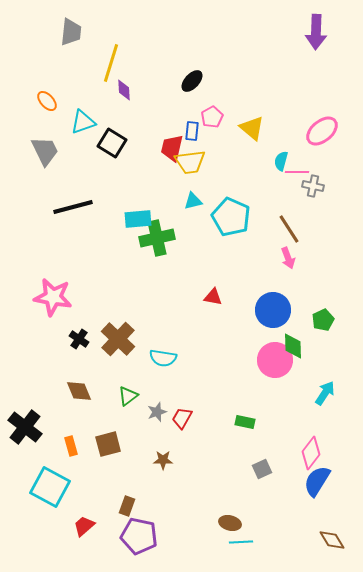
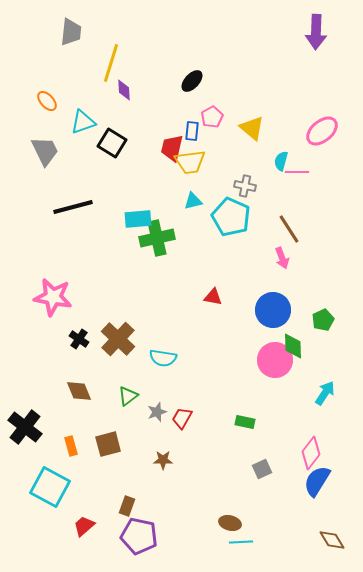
gray cross at (313, 186): moved 68 px left
pink arrow at (288, 258): moved 6 px left
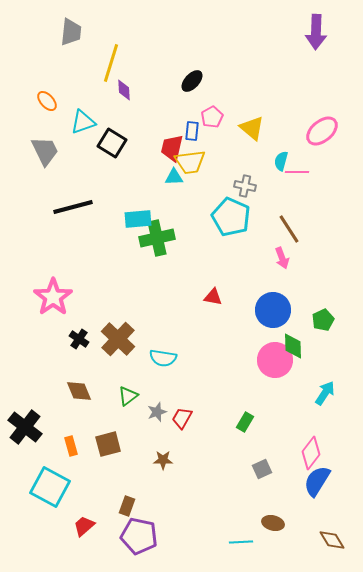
cyan triangle at (193, 201): moved 19 px left, 24 px up; rotated 12 degrees clockwise
pink star at (53, 297): rotated 27 degrees clockwise
green rectangle at (245, 422): rotated 72 degrees counterclockwise
brown ellipse at (230, 523): moved 43 px right
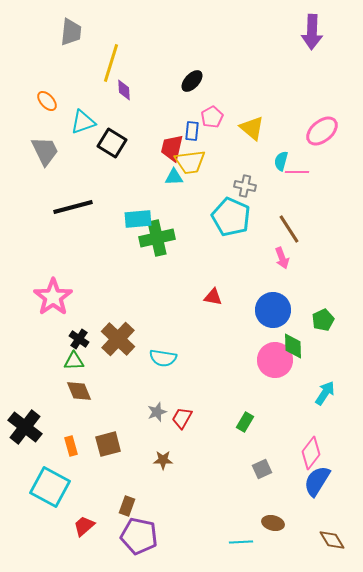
purple arrow at (316, 32): moved 4 px left
green triangle at (128, 396): moved 54 px left, 35 px up; rotated 35 degrees clockwise
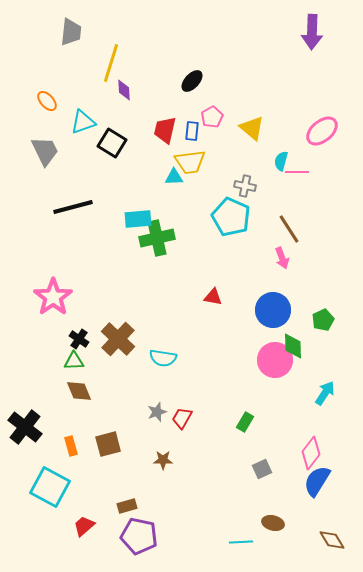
red trapezoid at (172, 148): moved 7 px left, 18 px up
brown rectangle at (127, 506): rotated 54 degrees clockwise
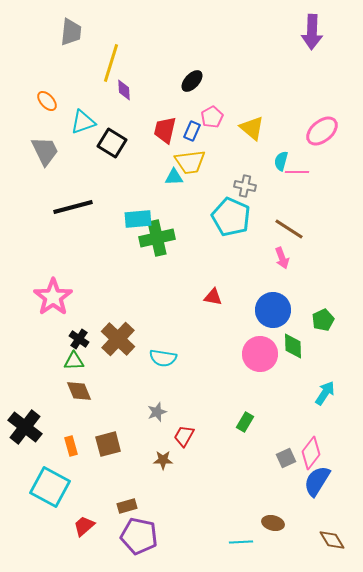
blue rectangle at (192, 131): rotated 18 degrees clockwise
brown line at (289, 229): rotated 24 degrees counterclockwise
pink circle at (275, 360): moved 15 px left, 6 px up
red trapezoid at (182, 418): moved 2 px right, 18 px down
gray square at (262, 469): moved 24 px right, 11 px up
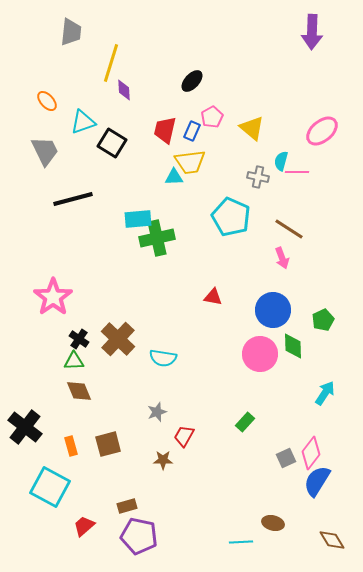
gray cross at (245, 186): moved 13 px right, 9 px up
black line at (73, 207): moved 8 px up
green rectangle at (245, 422): rotated 12 degrees clockwise
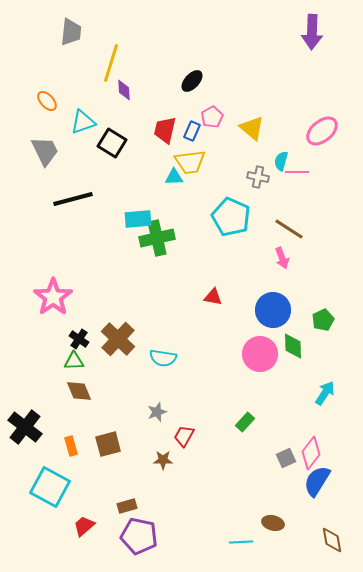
brown diamond at (332, 540): rotated 20 degrees clockwise
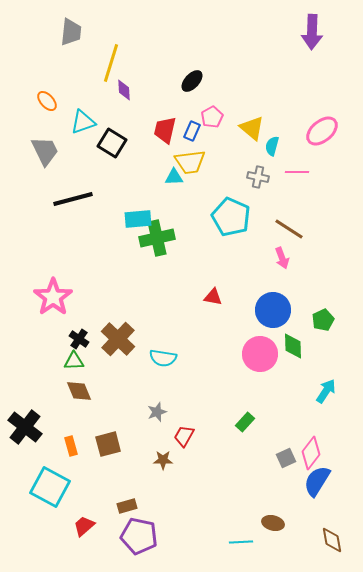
cyan semicircle at (281, 161): moved 9 px left, 15 px up
cyan arrow at (325, 393): moved 1 px right, 2 px up
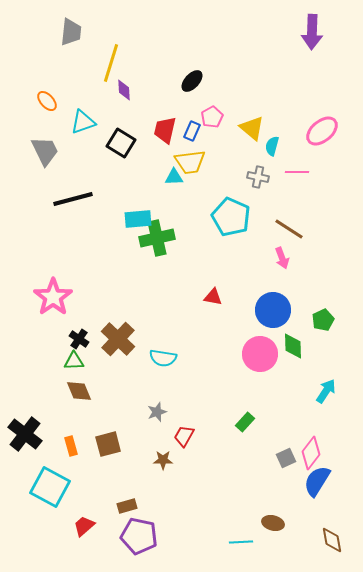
black square at (112, 143): moved 9 px right
black cross at (25, 427): moved 7 px down
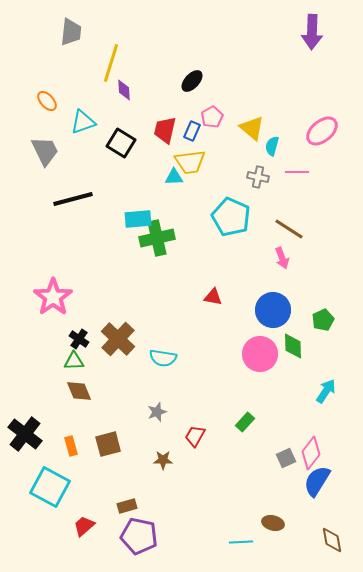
red trapezoid at (184, 436): moved 11 px right
